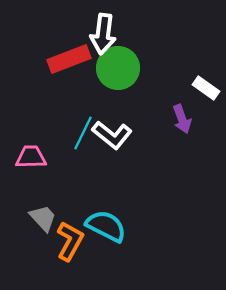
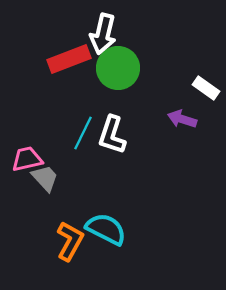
white arrow: rotated 6 degrees clockwise
purple arrow: rotated 128 degrees clockwise
white L-shape: rotated 69 degrees clockwise
pink trapezoid: moved 4 px left, 2 px down; rotated 12 degrees counterclockwise
gray trapezoid: moved 2 px right, 40 px up
cyan semicircle: moved 3 px down
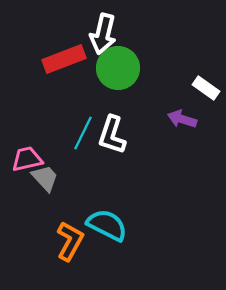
red rectangle: moved 5 px left
cyan semicircle: moved 1 px right, 4 px up
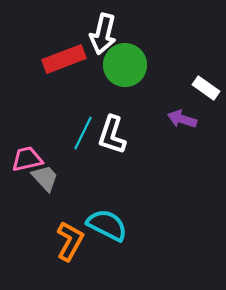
green circle: moved 7 px right, 3 px up
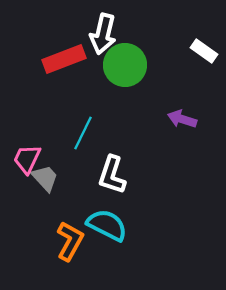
white rectangle: moved 2 px left, 37 px up
white L-shape: moved 40 px down
pink trapezoid: rotated 52 degrees counterclockwise
